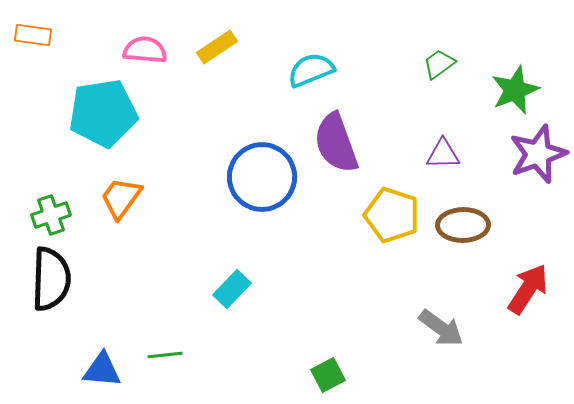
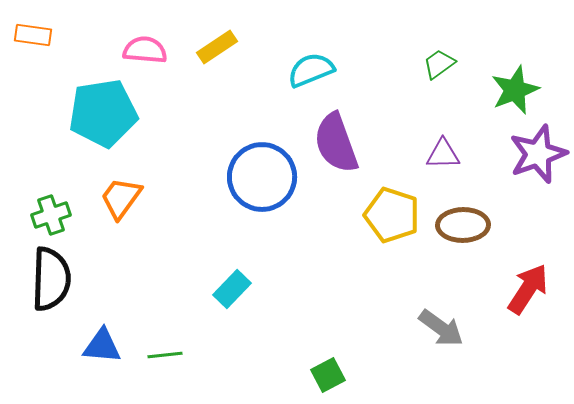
blue triangle: moved 24 px up
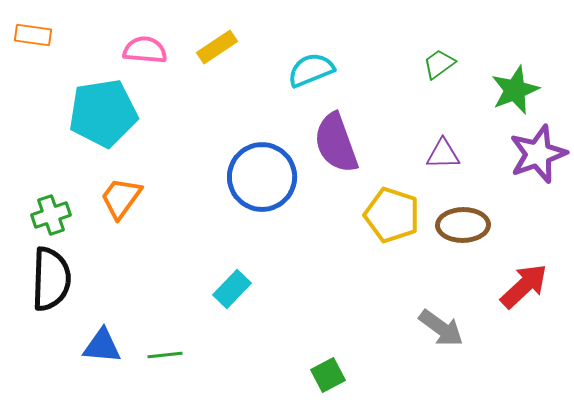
red arrow: moved 4 px left, 3 px up; rotated 14 degrees clockwise
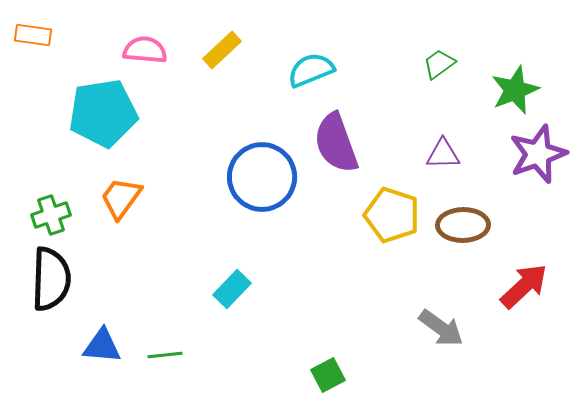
yellow rectangle: moved 5 px right, 3 px down; rotated 9 degrees counterclockwise
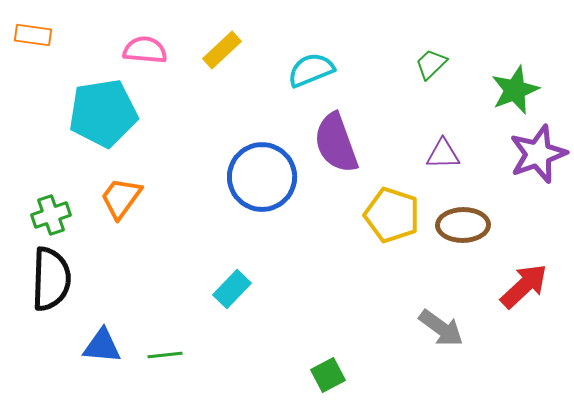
green trapezoid: moved 8 px left; rotated 8 degrees counterclockwise
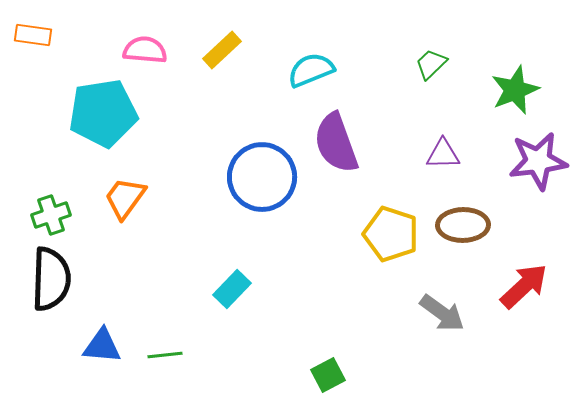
purple star: moved 7 px down; rotated 12 degrees clockwise
orange trapezoid: moved 4 px right
yellow pentagon: moved 1 px left, 19 px down
gray arrow: moved 1 px right, 15 px up
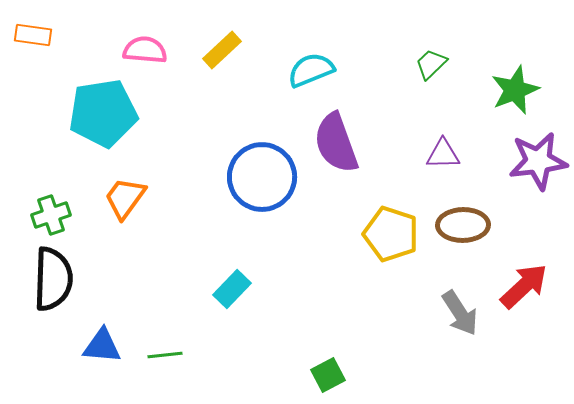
black semicircle: moved 2 px right
gray arrow: moved 18 px right; rotated 21 degrees clockwise
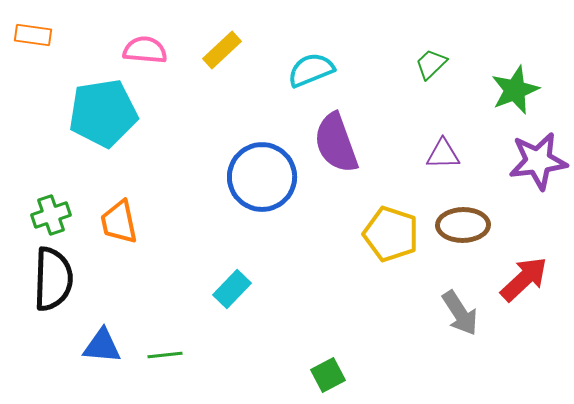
orange trapezoid: moved 6 px left, 24 px down; rotated 48 degrees counterclockwise
red arrow: moved 7 px up
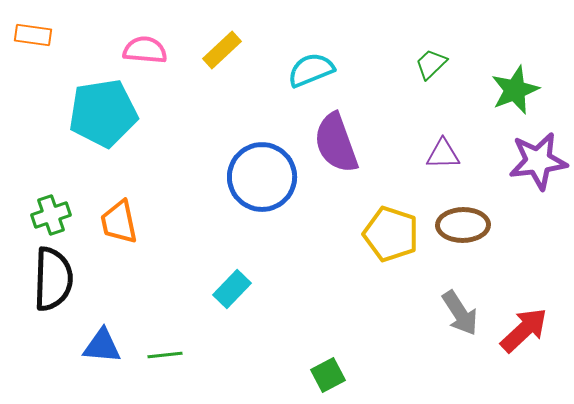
red arrow: moved 51 px down
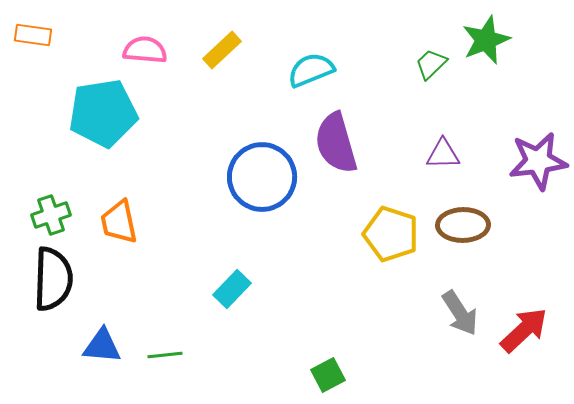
green star: moved 29 px left, 50 px up
purple semicircle: rotated 4 degrees clockwise
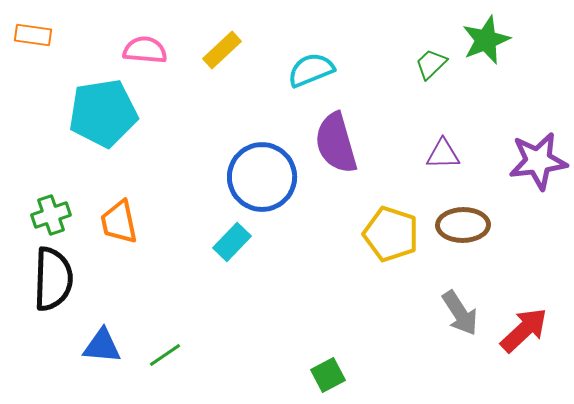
cyan rectangle: moved 47 px up
green line: rotated 28 degrees counterclockwise
